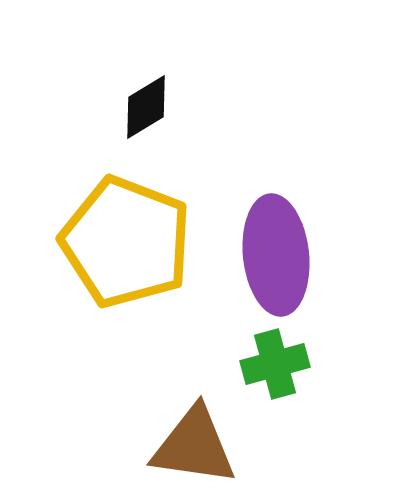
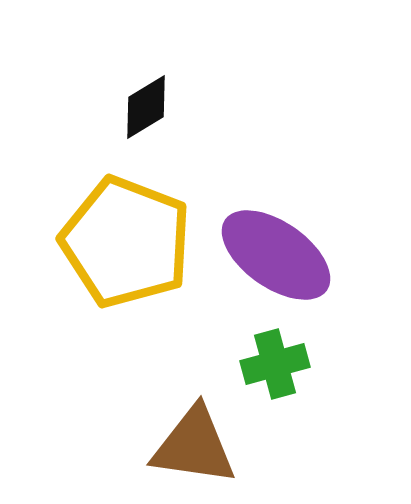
purple ellipse: rotated 49 degrees counterclockwise
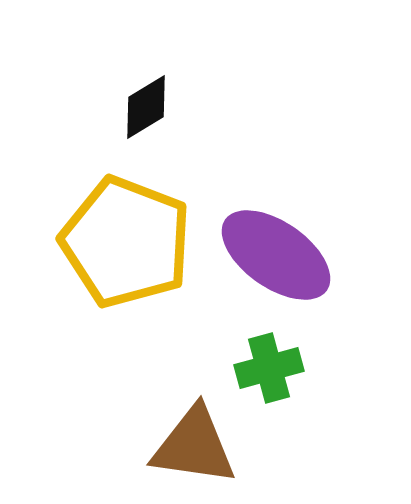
green cross: moved 6 px left, 4 px down
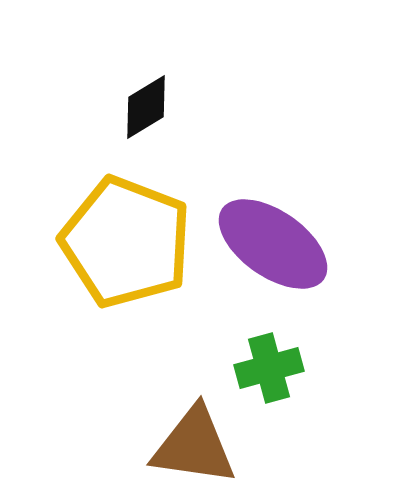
purple ellipse: moved 3 px left, 11 px up
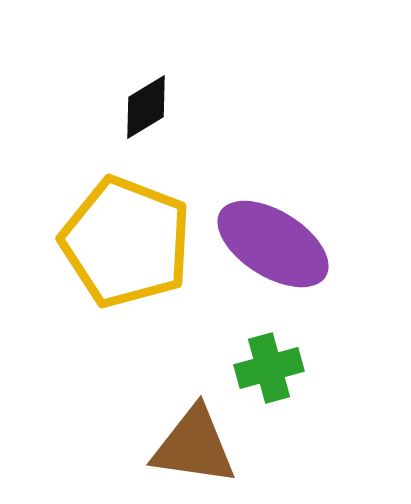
purple ellipse: rotated 3 degrees counterclockwise
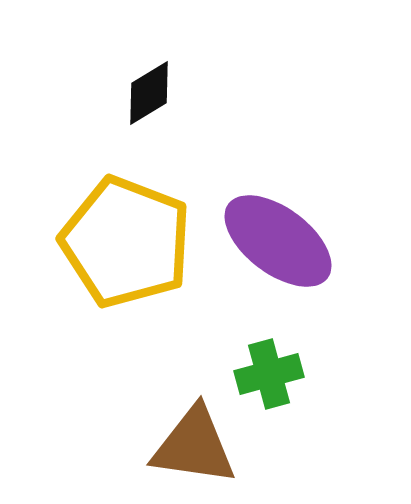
black diamond: moved 3 px right, 14 px up
purple ellipse: moved 5 px right, 3 px up; rotated 5 degrees clockwise
green cross: moved 6 px down
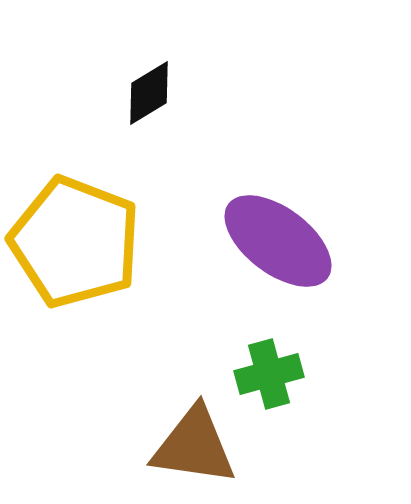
yellow pentagon: moved 51 px left
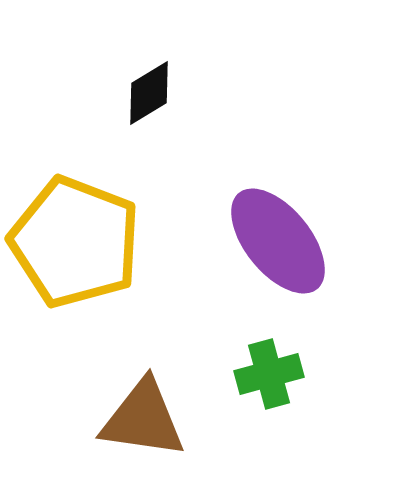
purple ellipse: rotated 14 degrees clockwise
brown triangle: moved 51 px left, 27 px up
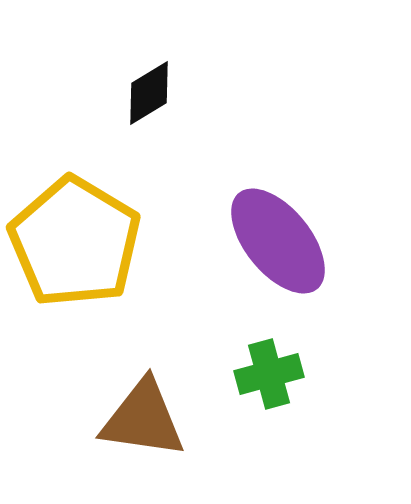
yellow pentagon: rotated 10 degrees clockwise
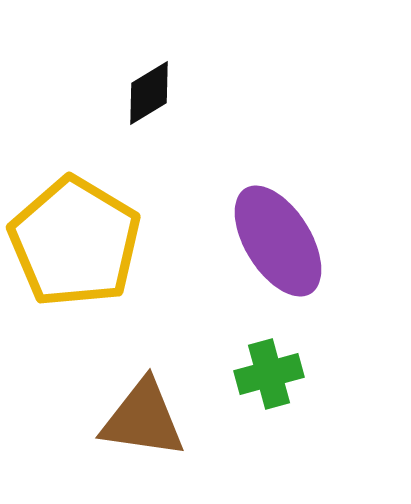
purple ellipse: rotated 7 degrees clockwise
